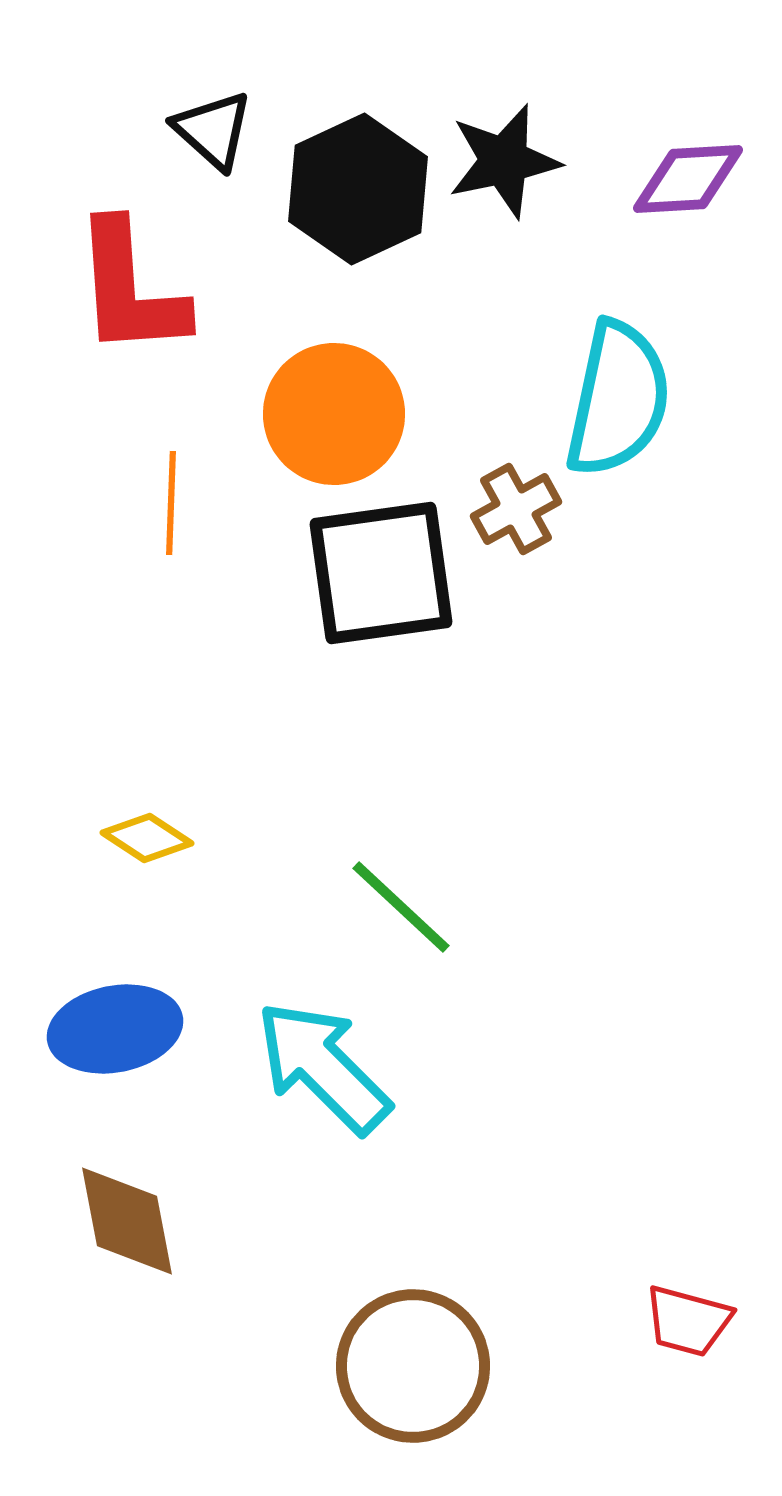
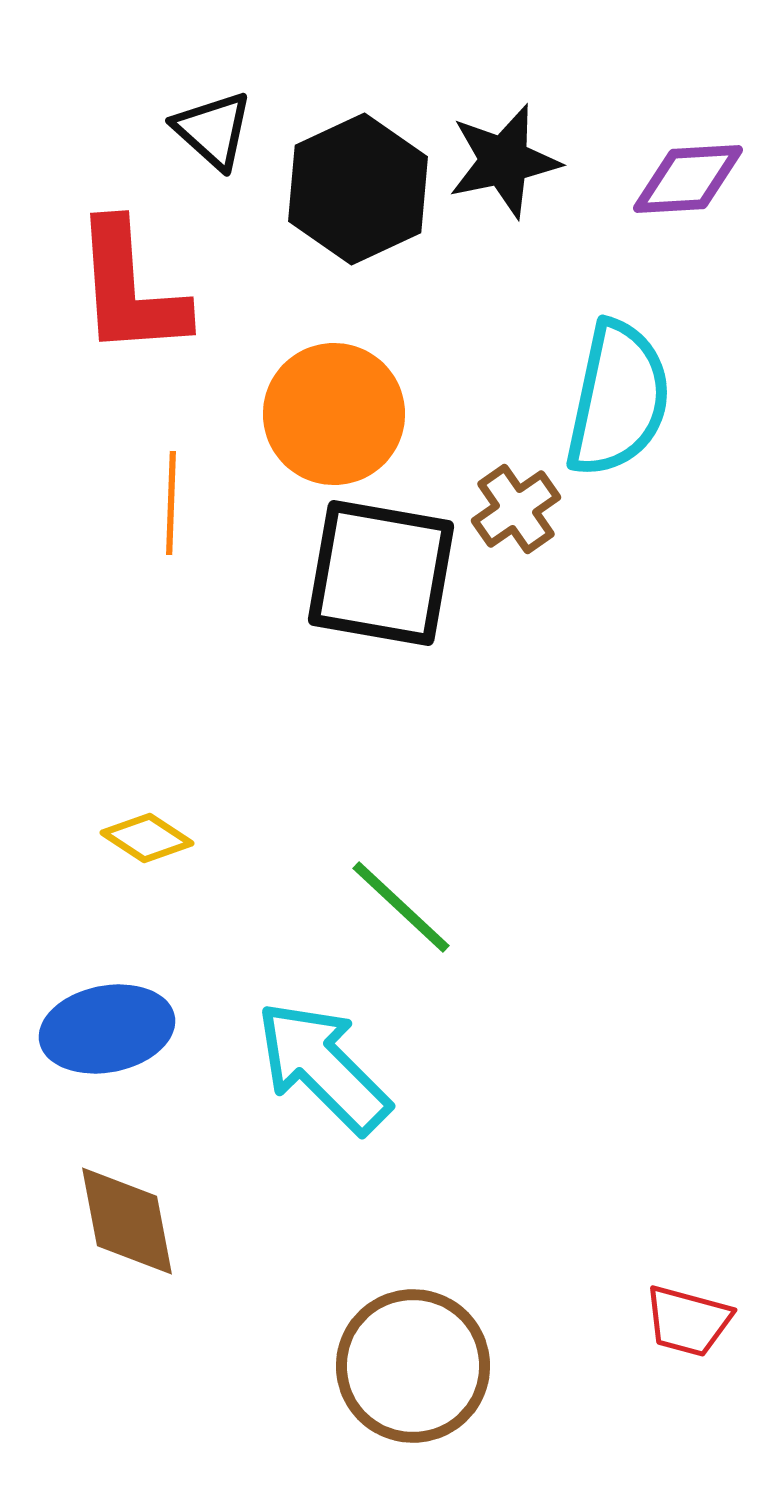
brown cross: rotated 6 degrees counterclockwise
black square: rotated 18 degrees clockwise
blue ellipse: moved 8 px left
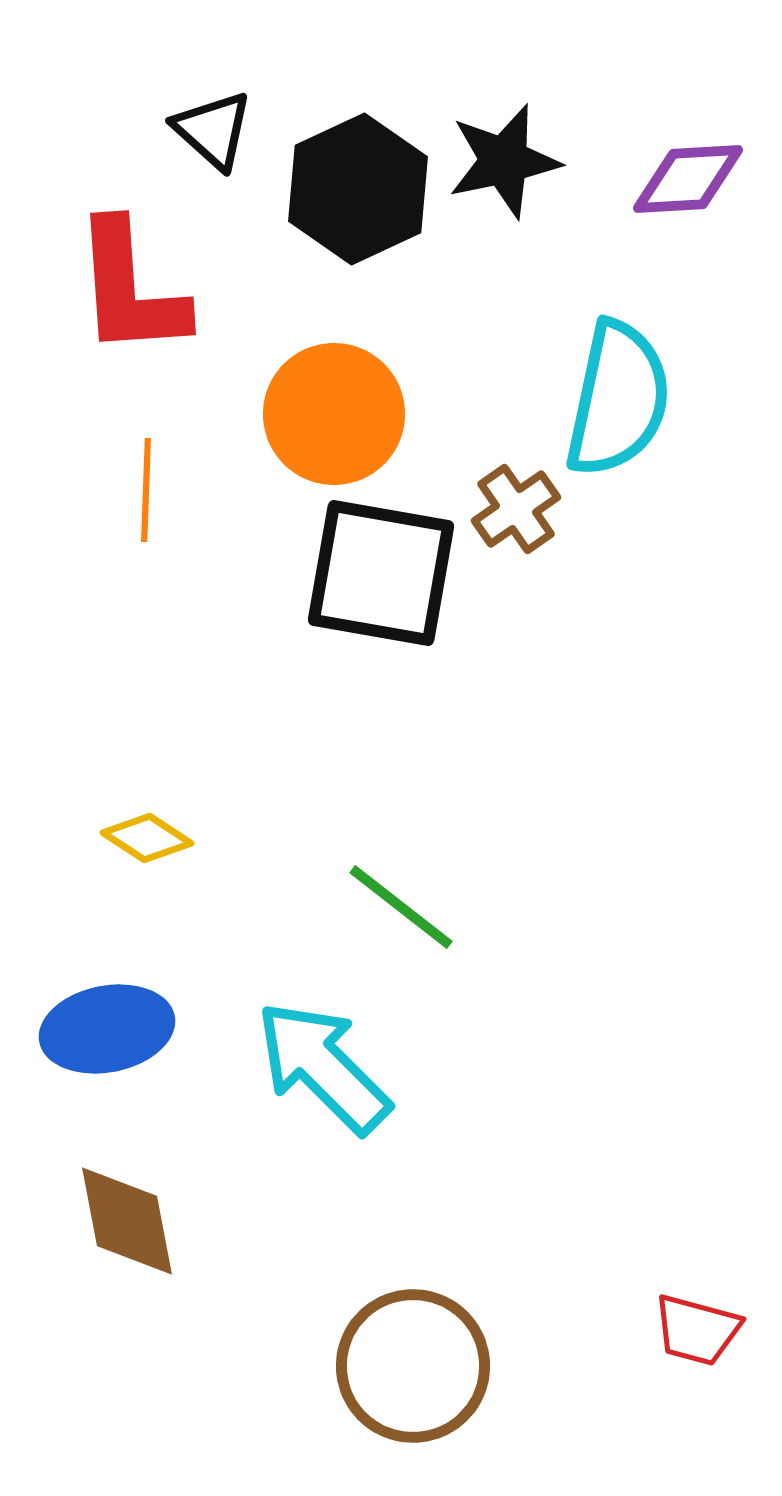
orange line: moved 25 px left, 13 px up
green line: rotated 5 degrees counterclockwise
red trapezoid: moved 9 px right, 9 px down
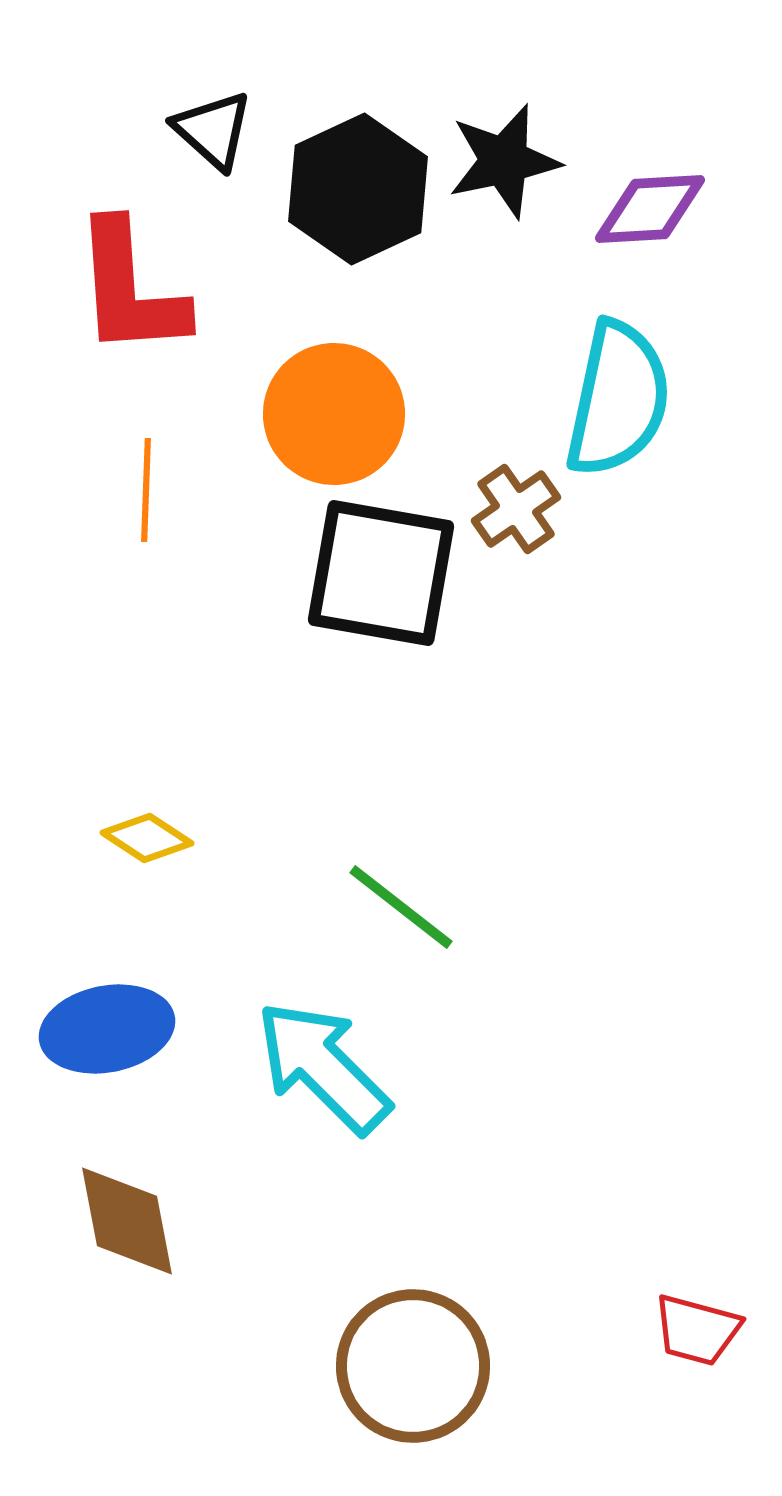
purple diamond: moved 38 px left, 30 px down
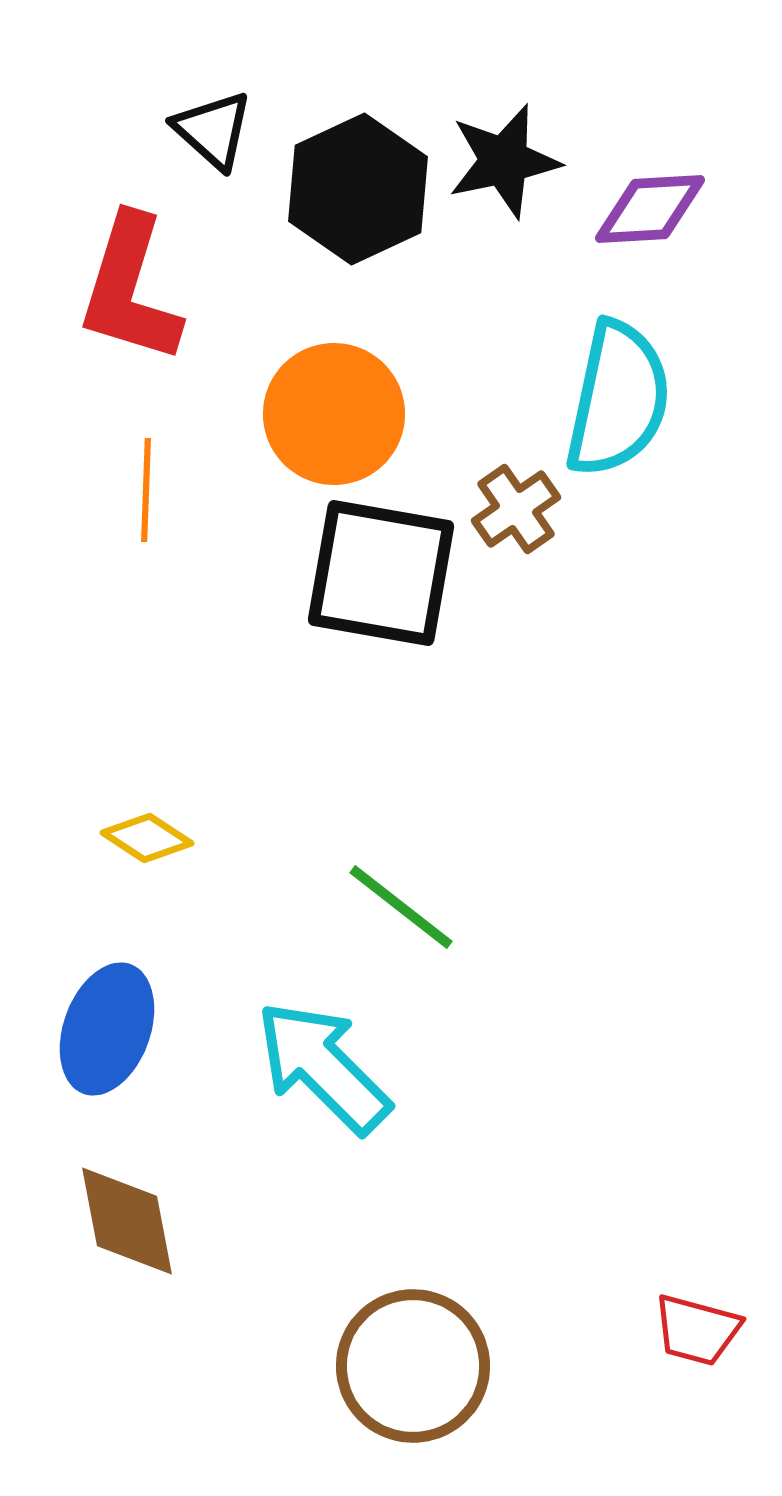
red L-shape: rotated 21 degrees clockwise
blue ellipse: rotated 59 degrees counterclockwise
